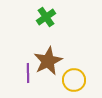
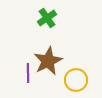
green cross: moved 1 px right, 1 px down
yellow circle: moved 2 px right
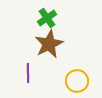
brown star: moved 1 px right, 17 px up
yellow circle: moved 1 px right, 1 px down
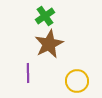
green cross: moved 2 px left, 2 px up
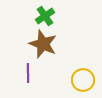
brown star: moved 6 px left; rotated 24 degrees counterclockwise
yellow circle: moved 6 px right, 1 px up
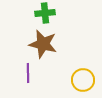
green cross: moved 3 px up; rotated 30 degrees clockwise
brown star: rotated 8 degrees counterclockwise
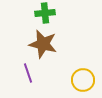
purple line: rotated 18 degrees counterclockwise
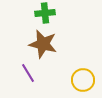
purple line: rotated 12 degrees counterclockwise
